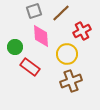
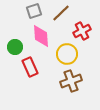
red rectangle: rotated 30 degrees clockwise
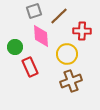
brown line: moved 2 px left, 3 px down
red cross: rotated 30 degrees clockwise
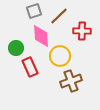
green circle: moved 1 px right, 1 px down
yellow circle: moved 7 px left, 2 px down
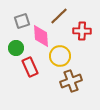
gray square: moved 12 px left, 10 px down
